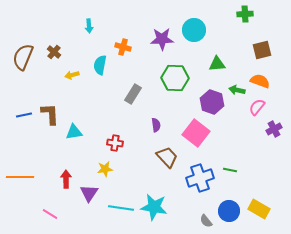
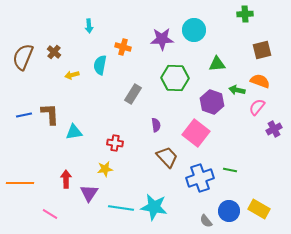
orange line: moved 6 px down
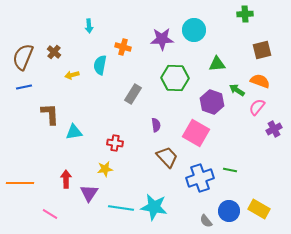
green arrow: rotated 21 degrees clockwise
blue line: moved 28 px up
pink square: rotated 8 degrees counterclockwise
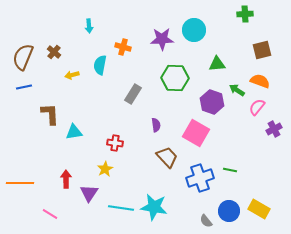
yellow star: rotated 21 degrees counterclockwise
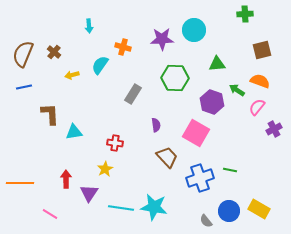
brown semicircle: moved 3 px up
cyan semicircle: rotated 24 degrees clockwise
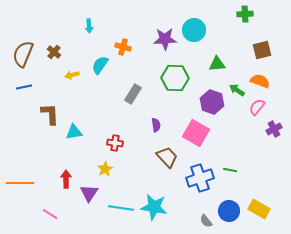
purple star: moved 3 px right
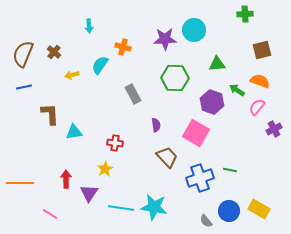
gray rectangle: rotated 60 degrees counterclockwise
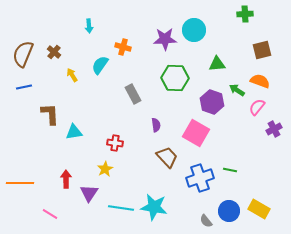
yellow arrow: rotated 72 degrees clockwise
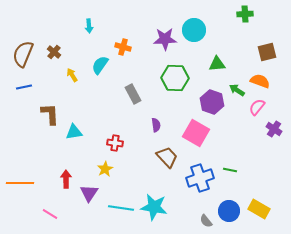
brown square: moved 5 px right, 2 px down
purple cross: rotated 28 degrees counterclockwise
